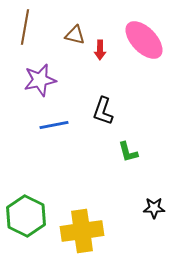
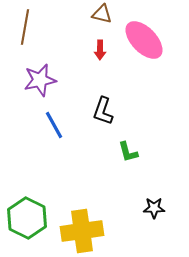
brown triangle: moved 27 px right, 21 px up
blue line: rotated 72 degrees clockwise
green hexagon: moved 1 px right, 2 px down
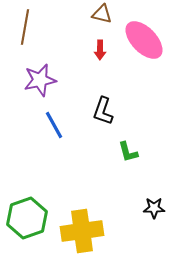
green hexagon: rotated 15 degrees clockwise
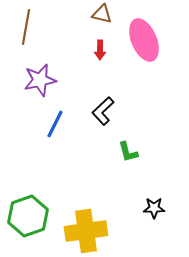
brown line: moved 1 px right
pink ellipse: rotated 21 degrees clockwise
black L-shape: rotated 28 degrees clockwise
blue line: moved 1 px right, 1 px up; rotated 56 degrees clockwise
green hexagon: moved 1 px right, 2 px up
yellow cross: moved 4 px right
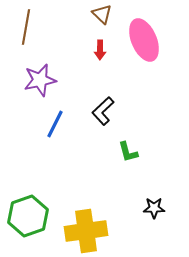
brown triangle: rotated 30 degrees clockwise
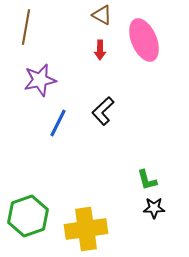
brown triangle: moved 1 px down; rotated 15 degrees counterclockwise
blue line: moved 3 px right, 1 px up
green L-shape: moved 19 px right, 28 px down
yellow cross: moved 2 px up
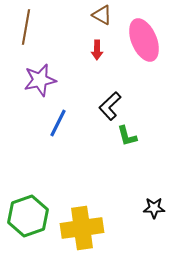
red arrow: moved 3 px left
black L-shape: moved 7 px right, 5 px up
green L-shape: moved 20 px left, 44 px up
yellow cross: moved 4 px left, 1 px up
